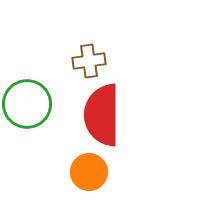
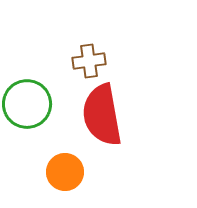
red semicircle: rotated 10 degrees counterclockwise
orange circle: moved 24 px left
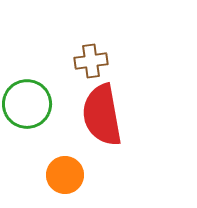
brown cross: moved 2 px right
orange circle: moved 3 px down
